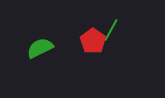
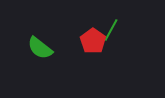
green semicircle: rotated 116 degrees counterclockwise
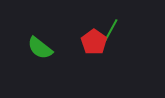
red pentagon: moved 1 px right, 1 px down
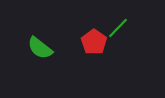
green line: moved 7 px right, 2 px up; rotated 15 degrees clockwise
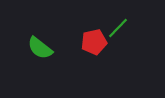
red pentagon: rotated 25 degrees clockwise
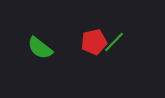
green line: moved 4 px left, 14 px down
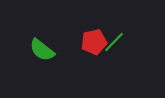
green semicircle: moved 2 px right, 2 px down
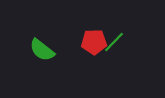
red pentagon: rotated 10 degrees clockwise
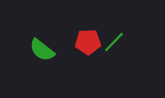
red pentagon: moved 6 px left
